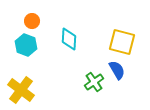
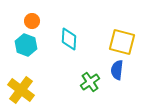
blue semicircle: rotated 144 degrees counterclockwise
green cross: moved 4 px left
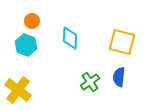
cyan diamond: moved 1 px right, 1 px up
blue semicircle: moved 2 px right, 7 px down
yellow cross: moved 3 px left
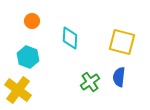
cyan hexagon: moved 2 px right, 12 px down
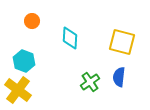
cyan hexagon: moved 4 px left, 4 px down
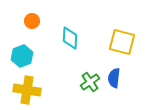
cyan hexagon: moved 2 px left, 5 px up; rotated 20 degrees clockwise
blue semicircle: moved 5 px left, 1 px down
yellow cross: moved 9 px right; rotated 28 degrees counterclockwise
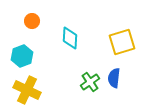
yellow square: rotated 32 degrees counterclockwise
yellow cross: rotated 16 degrees clockwise
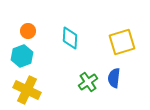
orange circle: moved 4 px left, 10 px down
green cross: moved 2 px left
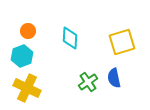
blue semicircle: rotated 18 degrees counterclockwise
yellow cross: moved 2 px up
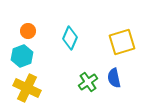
cyan diamond: rotated 20 degrees clockwise
